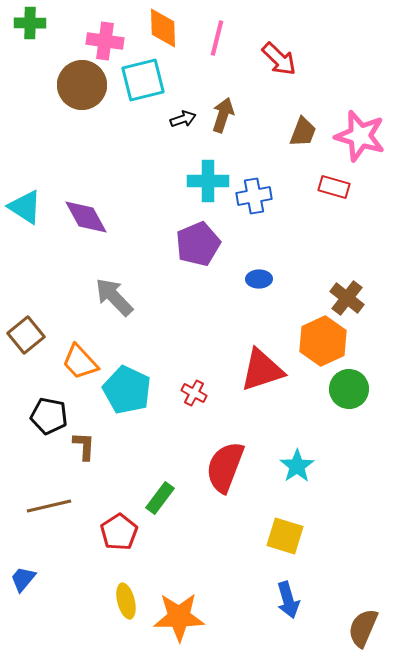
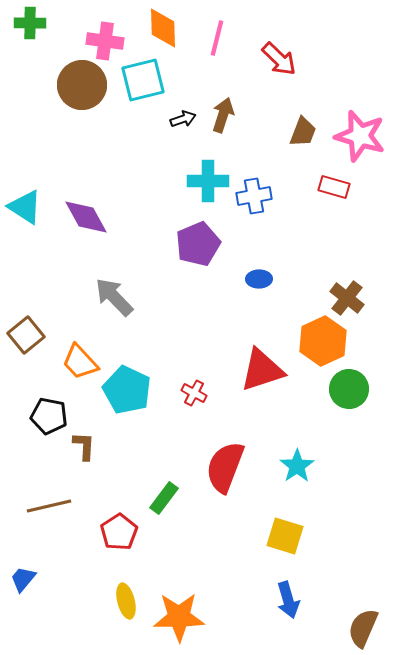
green rectangle: moved 4 px right
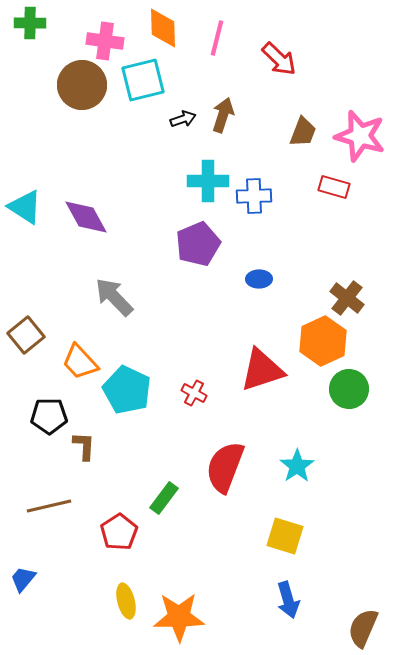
blue cross: rotated 8 degrees clockwise
black pentagon: rotated 12 degrees counterclockwise
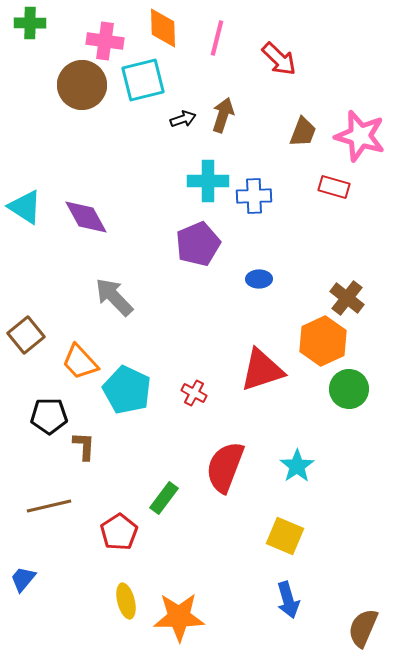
yellow square: rotated 6 degrees clockwise
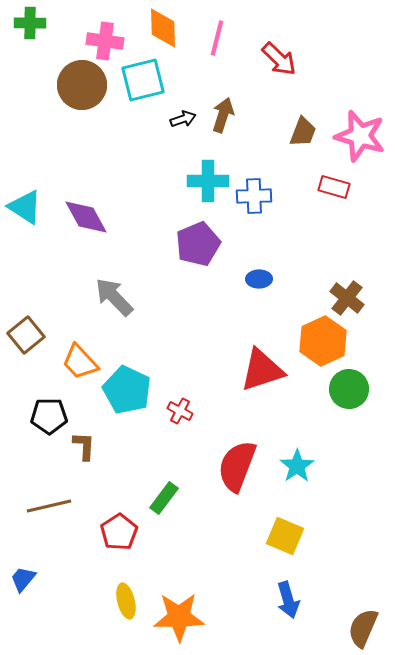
red cross: moved 14 px left, 18 px down
red semicircle: moved 12 px right, 1 px up
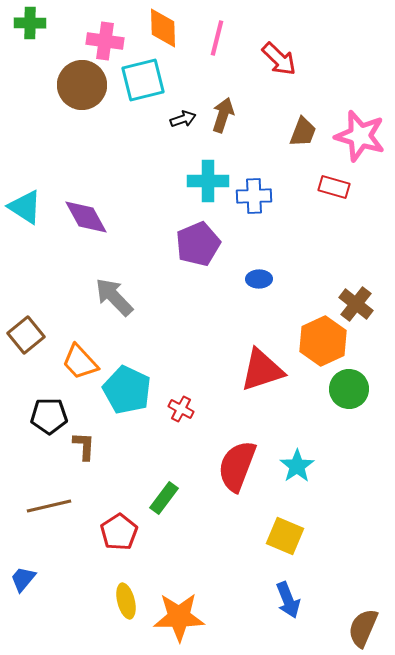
brown cross: moved 9 px right, 6 px down
red cross: moved 1 px right, 2 px up
blue arrow: rotated 6 degrees counterclockwise
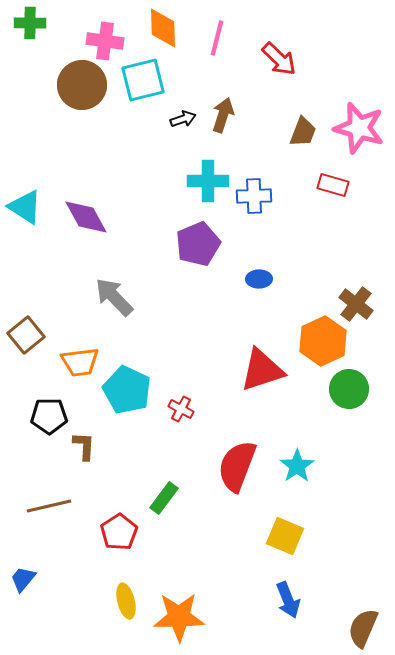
pink star: moved 1 px left, 8 px up
red rectangle: moved 1 px left, 2 px up
orange trapezoid: rotated 54 degrees counterclockwise
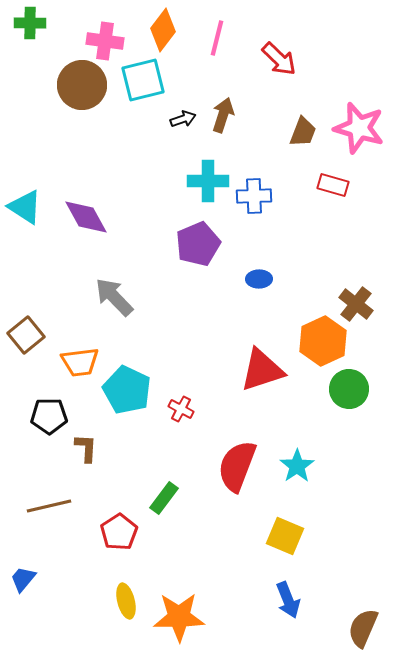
orange diamond: moved 2 px down; rotated 39 degrees clockwise
brown L-shape: moved 2 px right, 2 px down
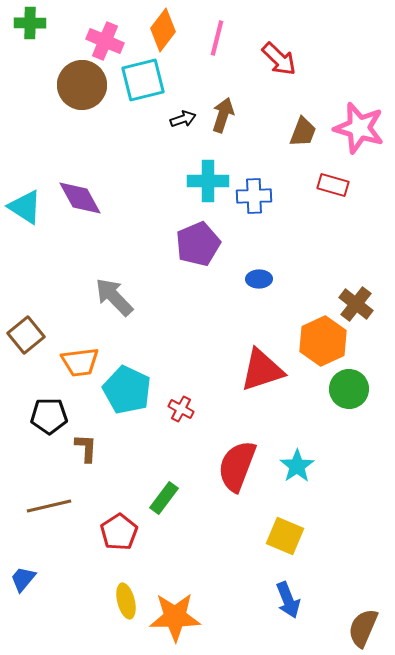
pink cross: rotated 15 degrees clockwise
purple diamond: moved 6 px left, 19 px up
orange star: moved 4 px left
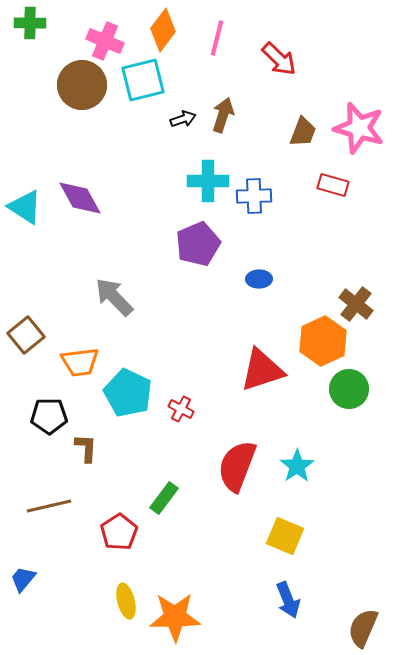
cyan pentagon: moved 1 px right, 3 px down
